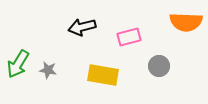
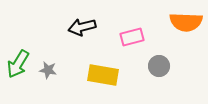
pink rectangle: moved 3 px right
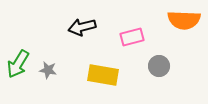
orange semicircle: moved 2 px left, 2 px up
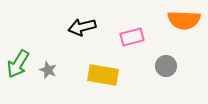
gray circle: moved 7 px right
gray star: rotated 12 degrees clockwise
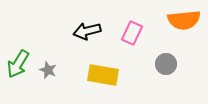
orange semicircle: rotated 8 degrees counterclockwise
black arrow: moved 5 px right, 4 px down
pink rectangle: moved 4 px up; rotated 50 degrees counterclockwise
gray circle: moved 2 px up
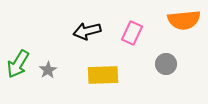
gray star: rotated 18 degrees clockwise
yellow rectangle: rotated 12 degrees counterclockwise
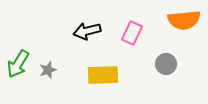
gray star: rotated 12 degrees clockwise
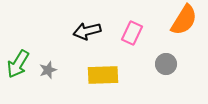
orange semicircle: rotated 52 degrees counterclockwise
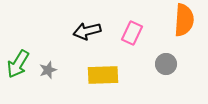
orange semicircle: rotated 28 degrees counterclockwise
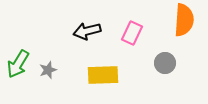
gray circle: moved 1 px left, 1 px up
